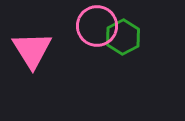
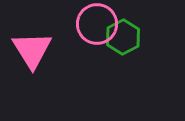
pink circle: moved 2 px up
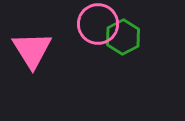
pink circle: moved 1 px right
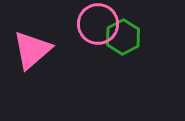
pink triangle: rotated 21 degrees clockwise
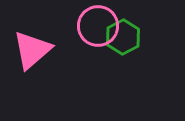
pink circle: moved 2 px down
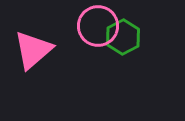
pink triangle: moved 1 px right
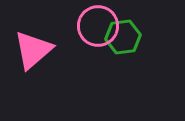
green hexagon: rotated 20 degrees clockwise
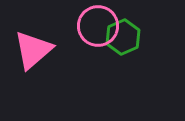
green hexagon: rotated 16 degrees counterclockwise
